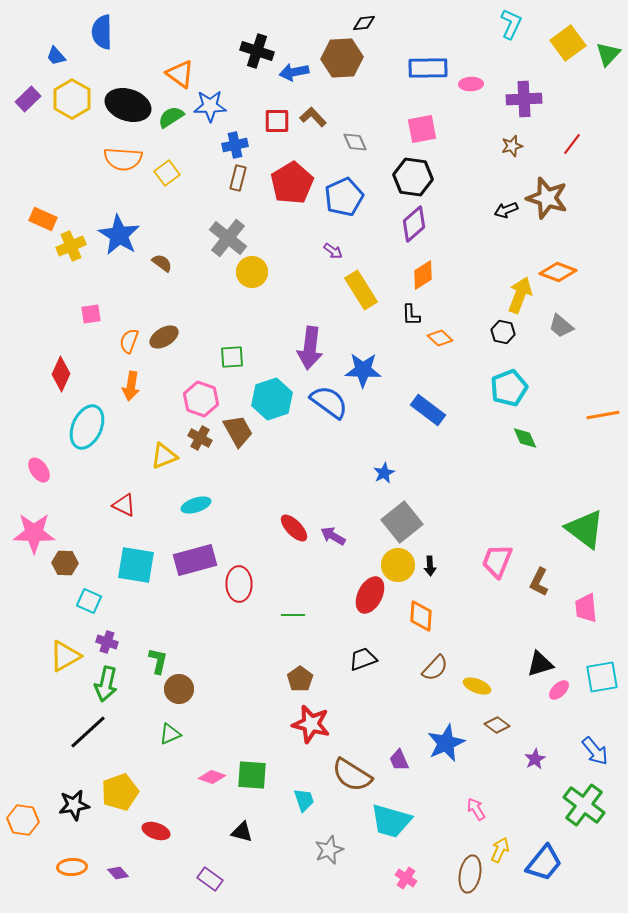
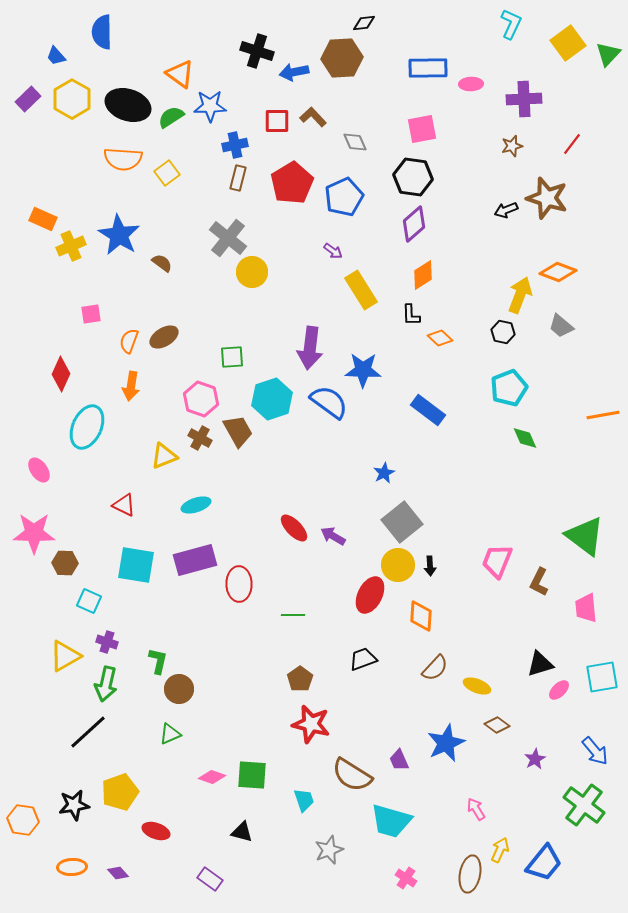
green triangle at (585, 529): moved 7 px down
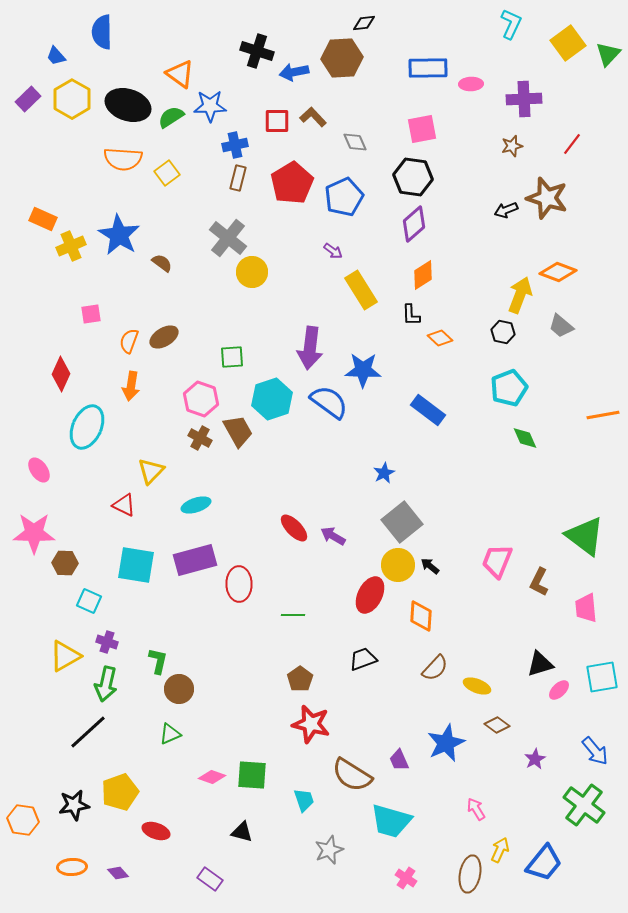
yellow triangle at (164, 456): moved 13 px left, 15 px down; rotated 24 degrees counterclockwise
black arrow at (430, 566): rotated 132 degrees clockwise
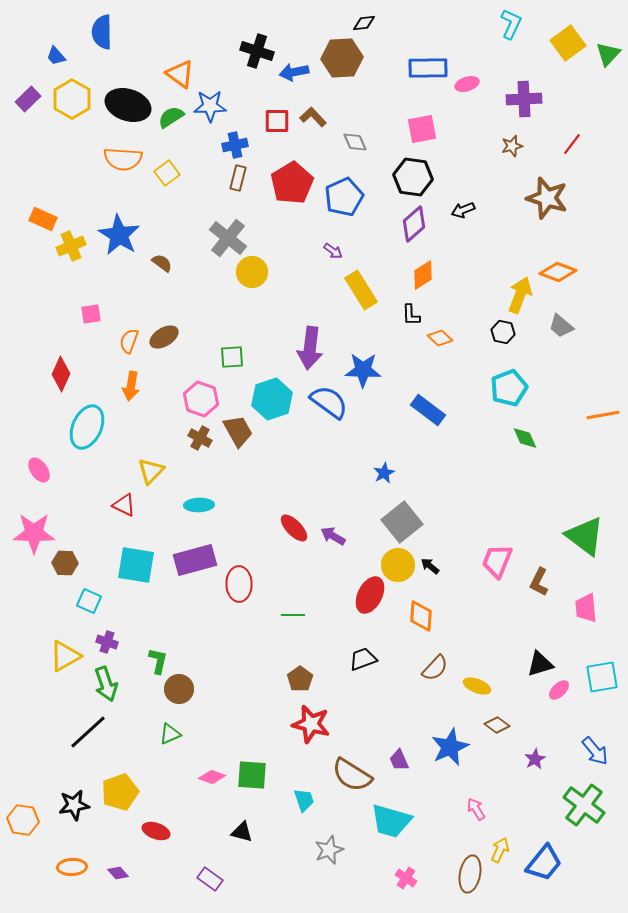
pink ellipse at (471, 84): moved 4 px left; rotated 15 degrees counterclockwise
black arrow at (506, 210): moved 43 px left
cyan ellipse at (196, 505): moved 3 px right; rotated 16 degrees clockwise
green arrow at (106, 684): rotated 32 degrees counterclockwise
blue star at (446, 743): moved 4 px right, 4 px down
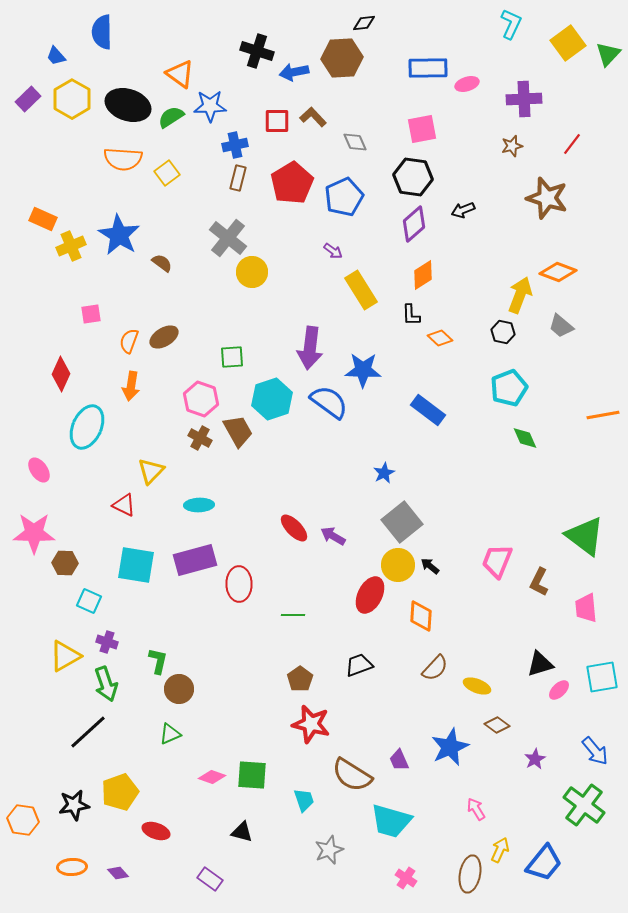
black trapezoid at (363, 659): moved 4 px left, 6 px down
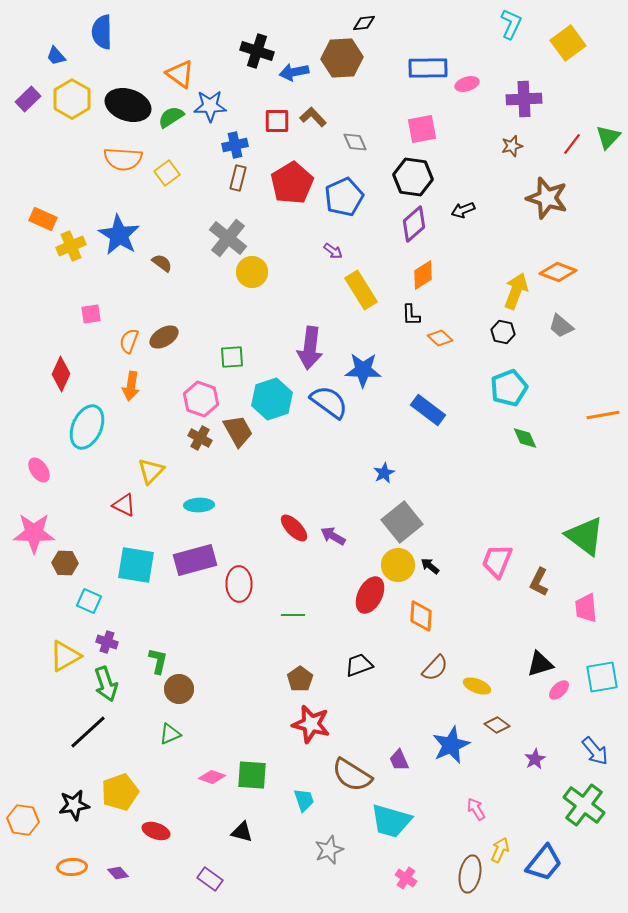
green triangle at (608, 54): moved 83 px down
yellow arrow at (520, 295): moved 4 px left, 4 px up
blue star at (450, 747): moved 1 px right, 2 px up
